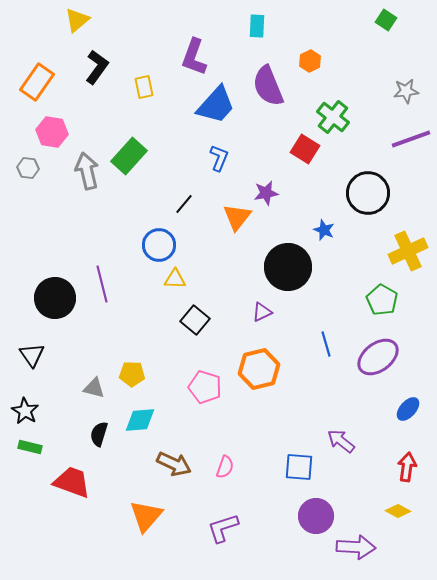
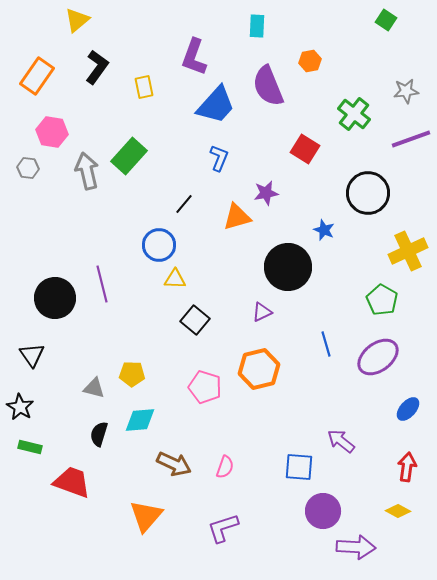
orange hexagon at (310, 61): rotated 15 degrees clockwise
orange rectangle at (37, 82): moved 6 px up
green cross at (333, 117): moved 21 px right, 3 px up
orange triangle at (237, 217): rotated 36 degrees clockwise
black star at (25, 411): moved 5 px left, 4 px up
purple circle at (316, 516): moved 7 px right, 5 px up
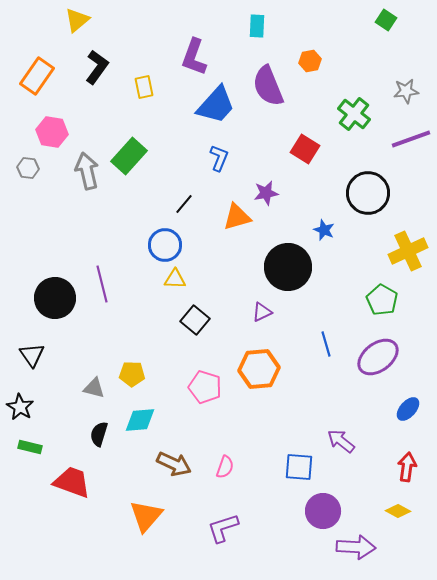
blue circle at (159, 245): moved 6 px right
orange hexagon at (259, 369): rotated 9 degrees clockwise
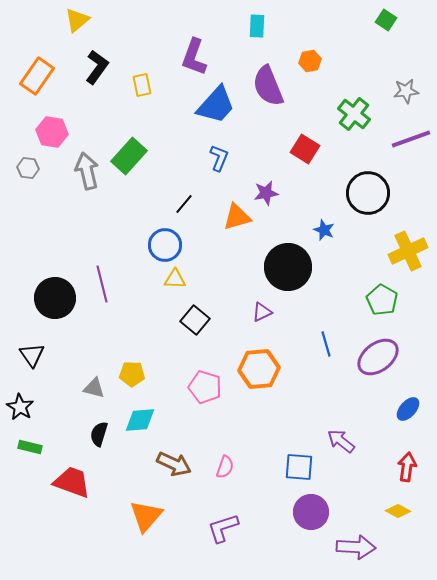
yellow rectangle at (144, 87): moved 2 px left, 2 px up
purple circle at (323, 511): moved 12 px left, 1 px down
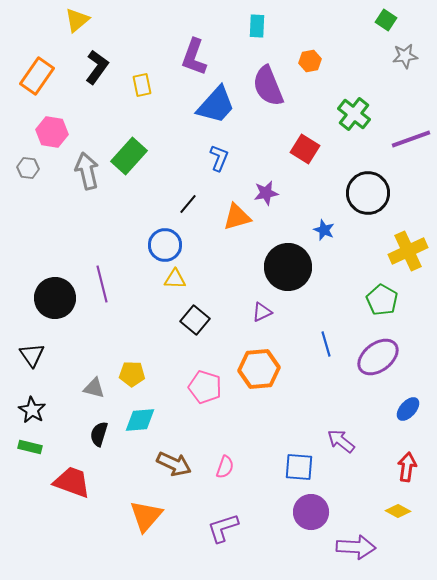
gray star at (406, 91): moved 1 px left, 35 px up
black line at (184, 204): moved 4 px right
black star at (20, 407): moved 12 px right, 3 px down
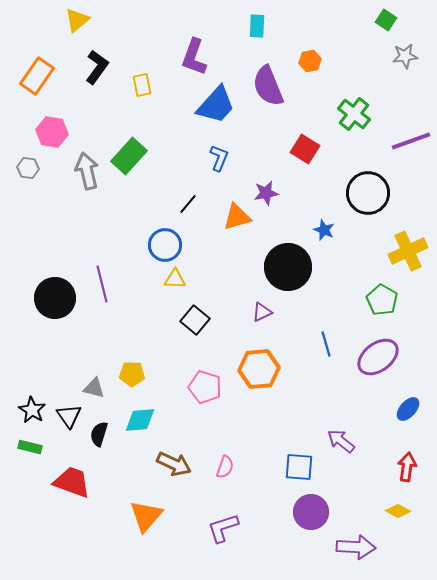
purple line at (411, 139): moved 2 px down
black triangle at (32, 355): moved 37 px right, 61 px down
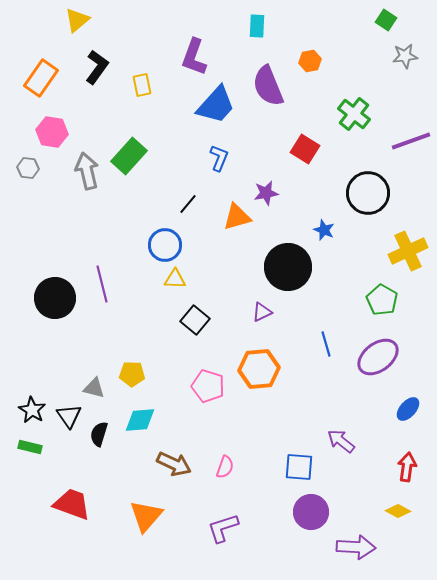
orange rectangle at (37, 76): moved 4 px right, 2 px down
pink pentagon at (205, 387): moved 3 px right, 1 px up
red trapezoid at (72, 482): moved 22 px down
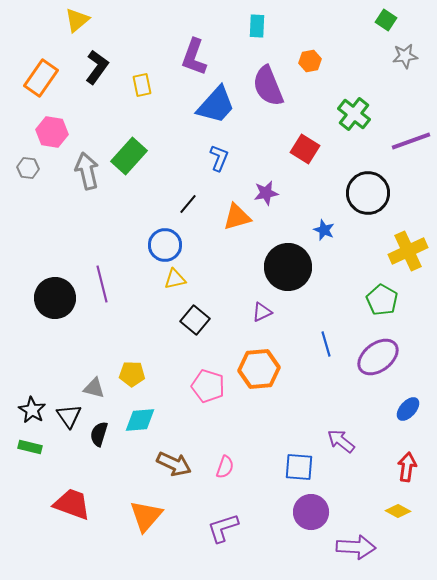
yellow triangle at (175, 279): rotated 15 degrees counterclockwise
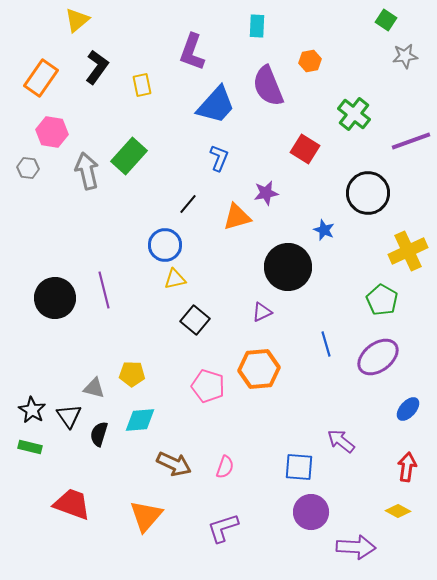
purple L-shape at (194, 57): moved 2 px left, 5 px up
purple line at (102, 284): moved 2 px right, 6 px down
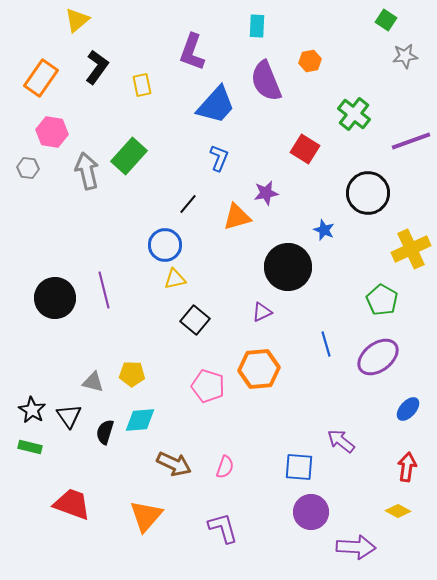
purple semicircle at (268, 86): moved 2 px left, 5 px up
yellow cross at (408, 251): moved 3 px right, 2 px up
gray triangle at (94, 388): moved 1 px left, 6 px up
black semicircle at (99, 434): moved 6 px right, 2 px up
purple L-shape at (223, 528): rotated 92 degrees clockwise
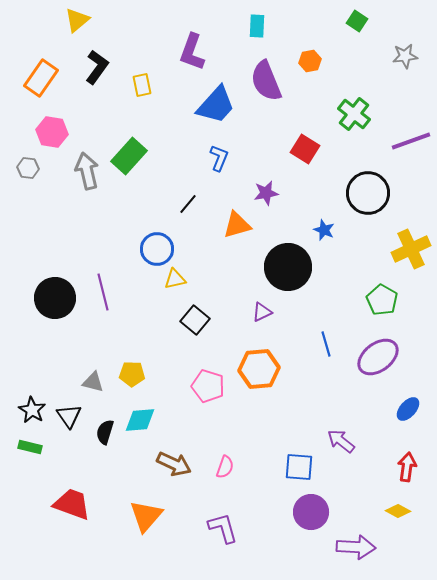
green square at (386, 20): moved 29 px left, 1 px down
orange triangle at (237, 217): moved 8 px down
blue circle at (165, 245): moved 8 px left, 4 px down
purple line at (104, 290): moved 1 px left, 2 px down
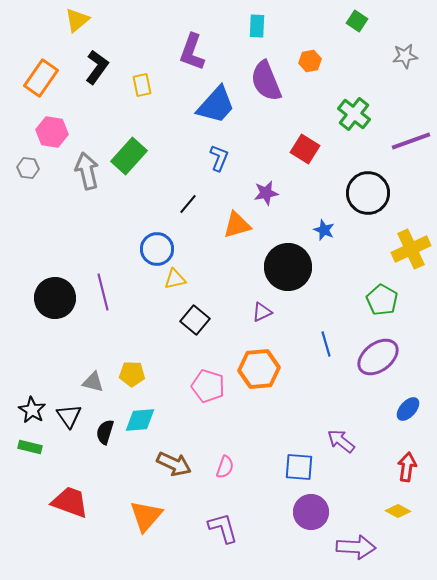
red trapezoid at (72, 504): moved 2 px left, 2 px up
